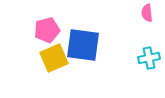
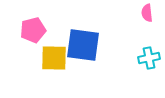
pink pentagon: moved 14 px left
yellow square: rotated 24 degrees clockwise
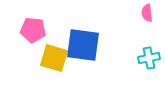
pink pentagon: rotated 20 degrees clockwise
yellow square: rotated 16 degrees clockwise
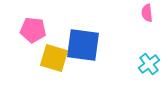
cyan cross: moved 6 px down; rotated 25 degrees counterclockwise
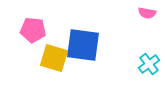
pink semicircle: rotated 72 degrees counterclockwise
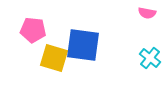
cyan cross: moved 1 px right, 6 px up; rotated 15 degrees counterclockwise
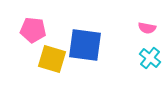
pink semicircle: moved 15 px down
blue square: moved 2 px right
yellow square: moved 2 px left, 1 px down
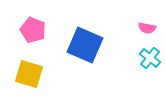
pink pentagon: rotated 15 degrees clockwise
blue square: rotated 15 degrees clockwise
yellow square: moved 23 px left, 15 px down
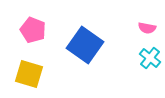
blue square: rotated 12 degrees clockwise
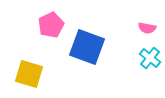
pink pentagon: moved 18 px right, 5 px up; rotated 25 degrees clockwise
blue square: moved 2 px right, 2 px down; rotated 15 degrees counterclockwise
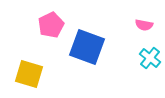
pink semicircle: moved 3 px left, 3 px up
